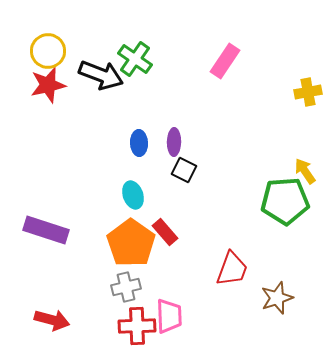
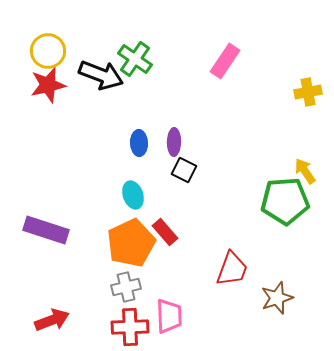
orange pentagon: rotated 12 degrees clockwise
red arrow: rotated 36 degrees counterclockwise
red cross: moved 7 px left, 1 px down
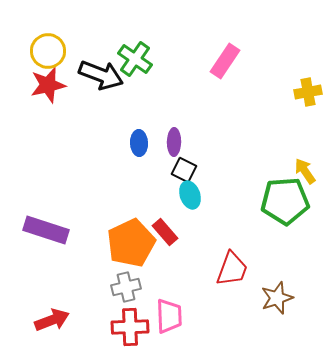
cyan ellipse: moved 57 px right
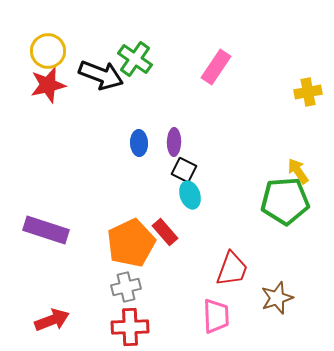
pink rectangle: moved 9 px left, 6 px down
yellow arrow: moved 7 px left
pink trapezoid: moved 47 px right
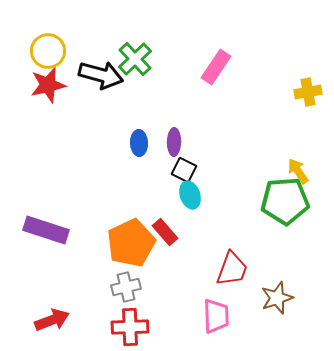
green cross: rotated 12 degrees clockwise
black arrow: rotated 6 degrees counterclockwise
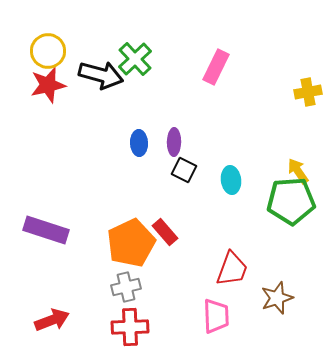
pink rectangle: rotated 8 degrees counterclockwise
cyan ellipse: moved 41 px right, 15 px up; rotated 12 degrees clockwise
green pentagon: moved 6 px right
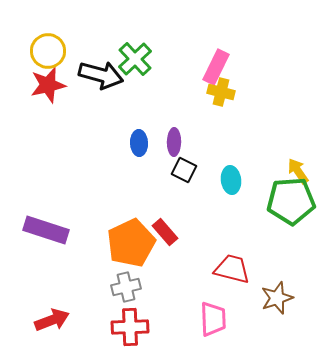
yellow cross: moved 87 px left; rotated 24 degrees clockwise
red trapezoid: rotated 96 degrees counterclockwise
pink trapezoid: moved 3 px left, 3 px down
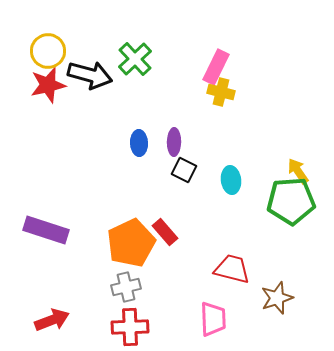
black arrow: moved 11 px left
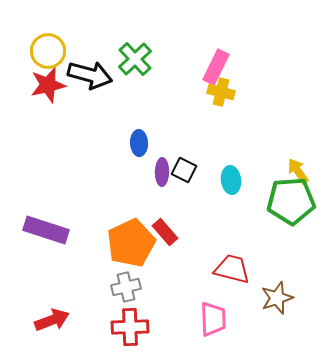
purple ellipse: moved 12 px left, 30 px down
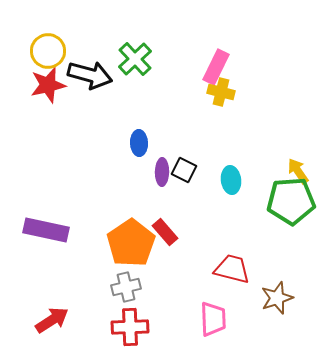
purple rectangle: rotated 6 degrees counterclockwise
orange pentagon: rotated 9 degrees counterclockwise
red arrow: rotated 12 degrees counterclockwise
